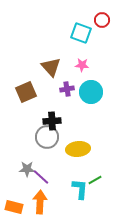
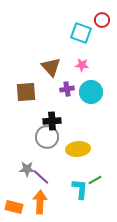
brown square: rotated 20 degrees clockwise
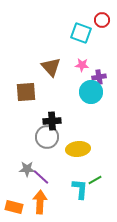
purple cross: moved 32 px right, 12 px up
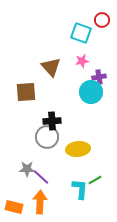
pink star: moved 4 px up; rotated 16 degrees counterclockwise
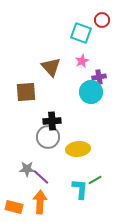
pink star: rotated 16 degrees counterclockwise
gray circle: moved 1 px right
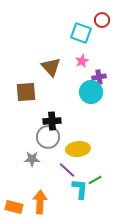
gray star: moved 5 px right, 10 px up
purple line: moved 26 px right, 7 px up
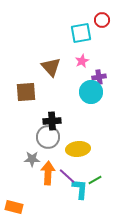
cyan square: rotated 30 degrees counterclockwise
purple line: moved 6 px down
orange arrow: moved 8 px right, 29 px up
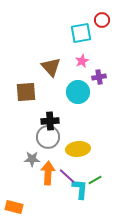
cyan circle: moved 13 px left
black cross: moved 2 px left
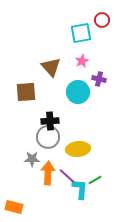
purple cross: moved 2 px down; rotated 24 degrees clockwise
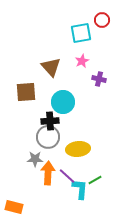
cyan circle: moved 15 px left, 10 px down
gray star: moved 3 px right
